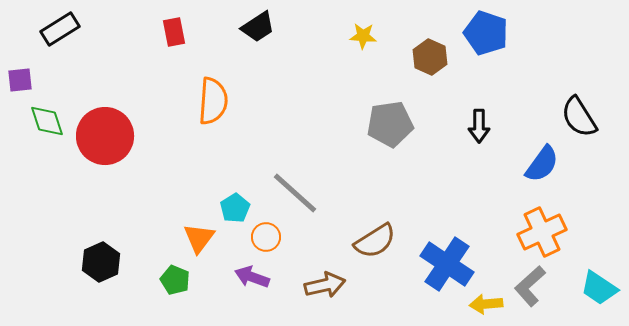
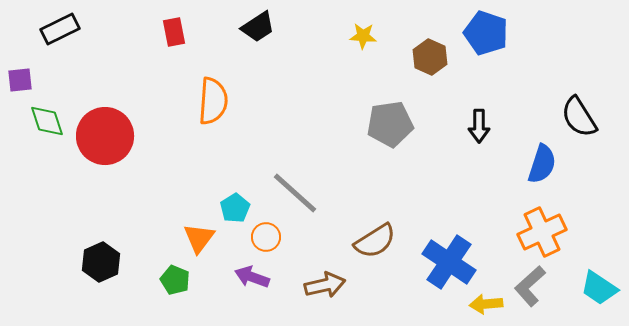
black rectangle: rotated 6 degrees clockwise
blue semicircle: rotated 18 degrees counterclockwise
blue cross: moved 2 px right, 2 px up
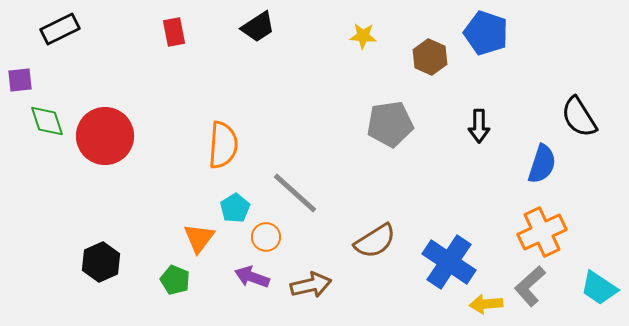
orange semicircle: moved 10 px right, 44 px down
brown arrow: moved 14 px left
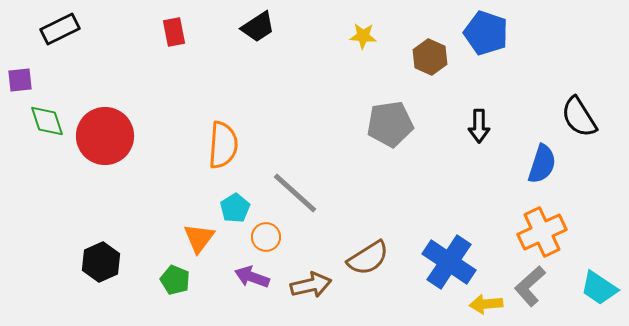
brown semicircle: moved 7 px left, 17 px down
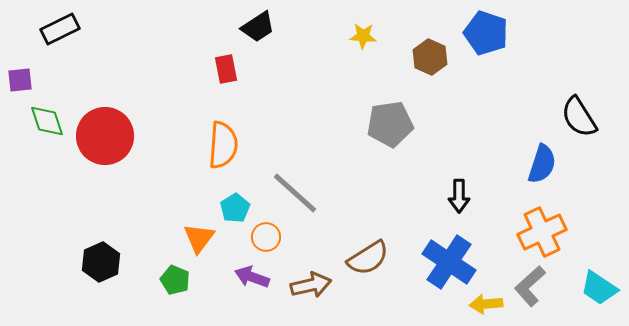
red rectangle: moved 52 px right, 37 px down
black arrow: moved 20 px left, 70 px down
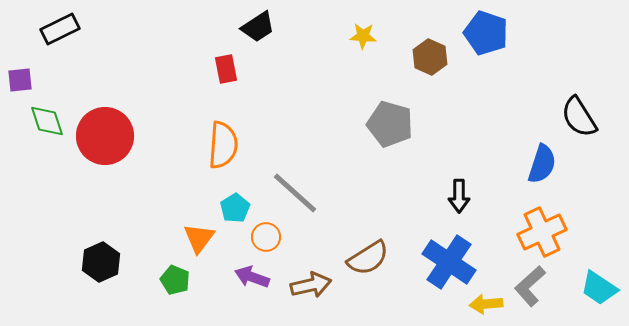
gray pentagon: rotated 24 degrees clockwise
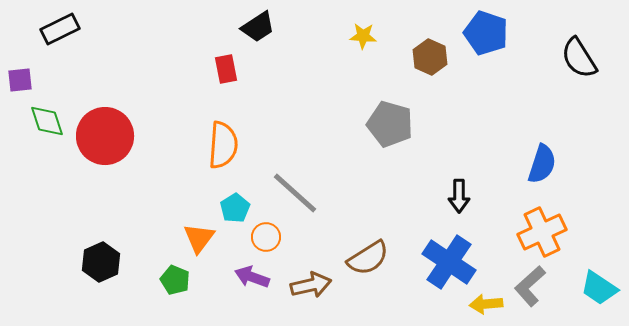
black semicircle: moved 59 px up
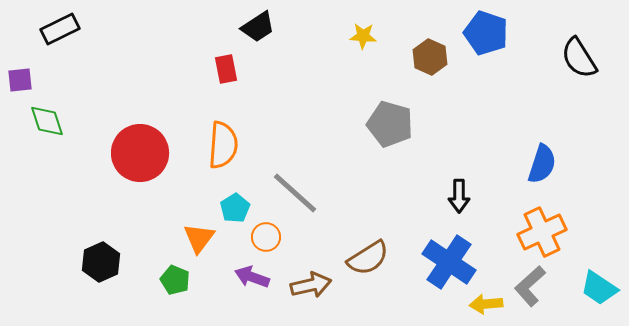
red circle: moved 35 px right, 17 px down
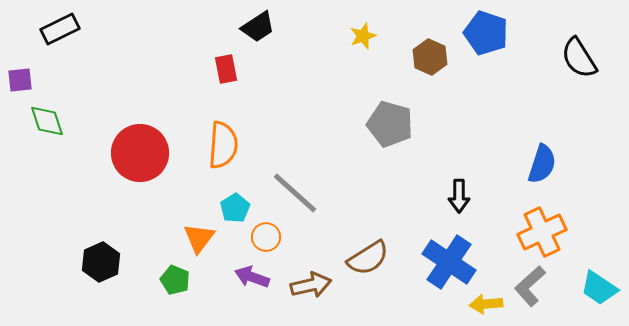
yellow star: rotated 24 degrees counterclockwise
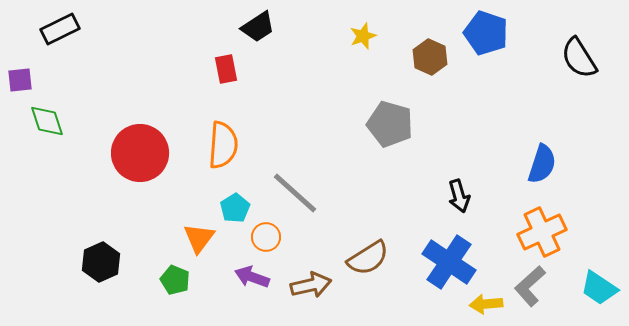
black arrow: rotated 16 degrees counterclockwise
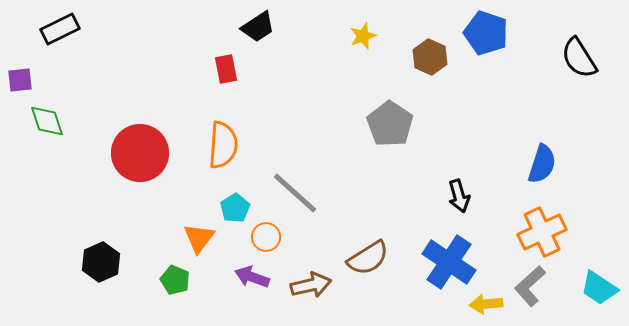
gray pentagon: rotated 18 degrees clockwise
